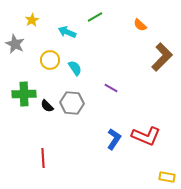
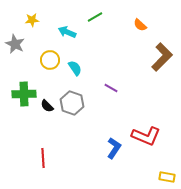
yellow star: rotated 24 degrees clockwise
gray hexagon: rotated 15 degrees clockwise
blue L-shape: moved 9 px down
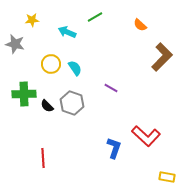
gray star: rotated 12 degrees counterclockwise
yellow circle: moved 1 px right, 4 px down
red L-shape: rotated 20 degrees clockwise
blue L-shape: rotated 15 degrees counterclockwise
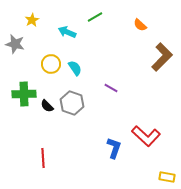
yellow star: rotated 24 degrees counterclockwise
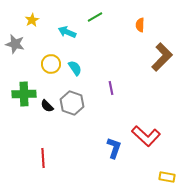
orange semicircle: rotated 48 degrees clockwise
purple line: rotated 48 degrees clockwise
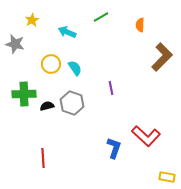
green line: moved 6 px right
black semicircle: rotated 120 degrees clockwise
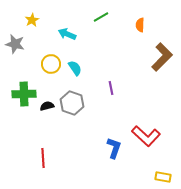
cyan arrow: moved 2 px down
yellow rectangle: moved 4 px left
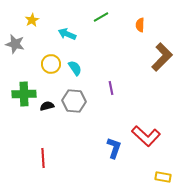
gray hexagon: moved 2 px right, 2 px up; rotated 15 degrees counterclockwise
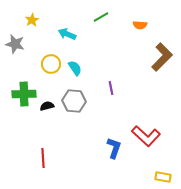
orange semicircle: rotated 88 degrees counterclockwise
